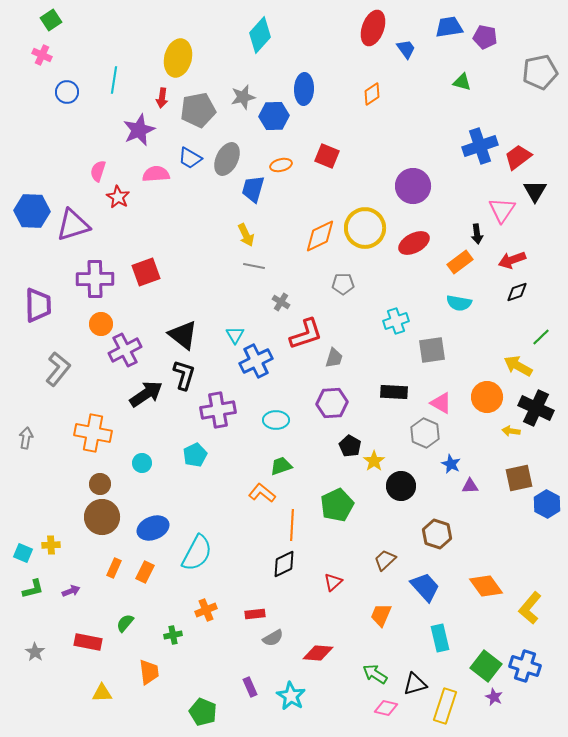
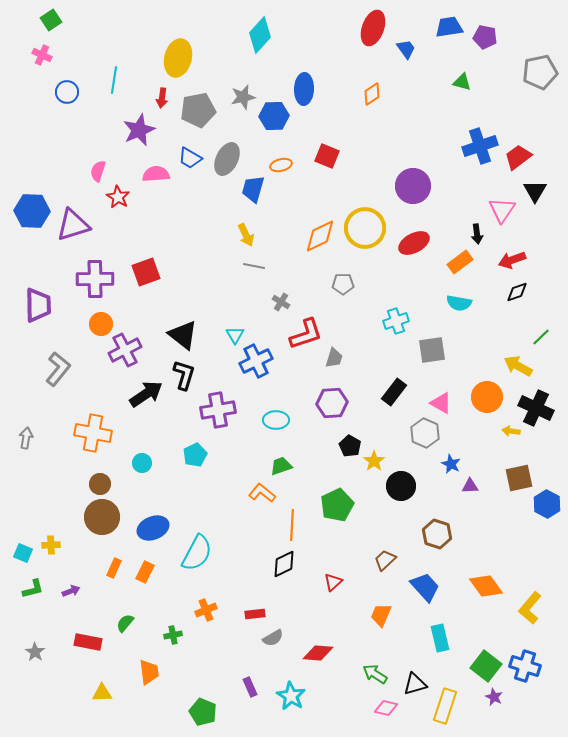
black rectangle at (394, 392): rotated 56 degrees counterclockwise
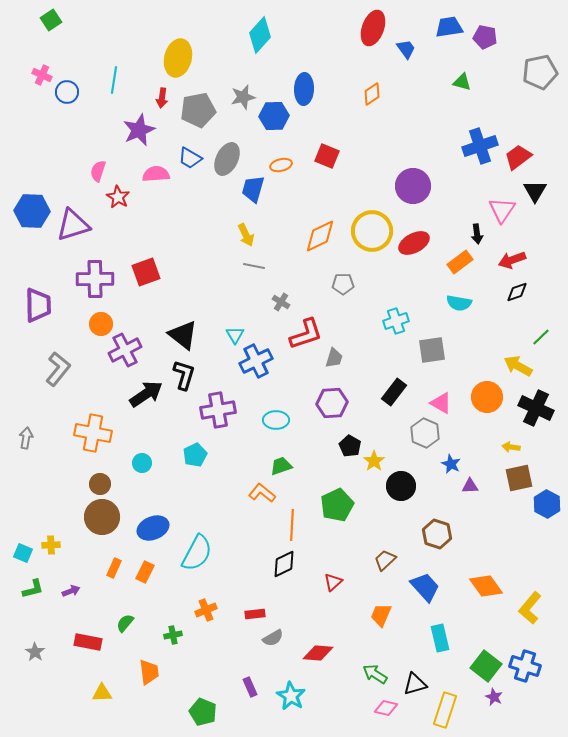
pink cross at (42, 55): moved 20 px down
yellow circle at (365, 228): moved 7 px right, 3 px down
yellow arrow at (511, 431): moved 16 px down
yellow rectangle at (445, 706): moved 4 px down
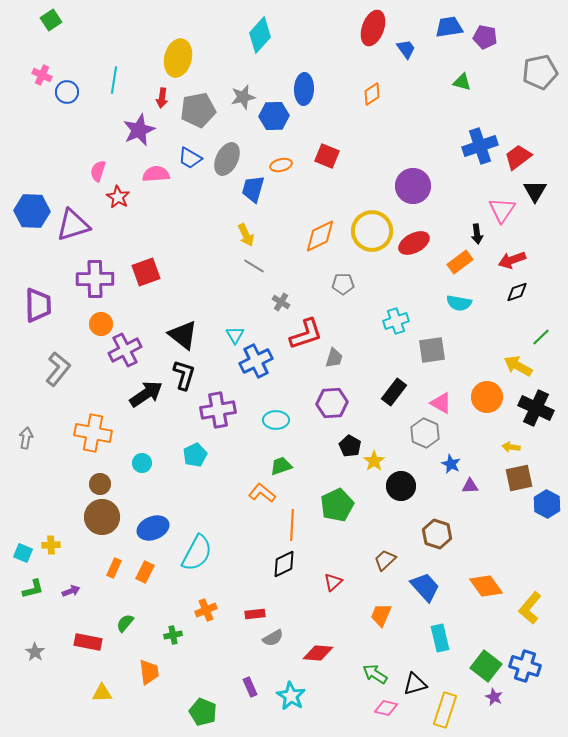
gray line at (254, 266): rotated 20 degrees clockwise
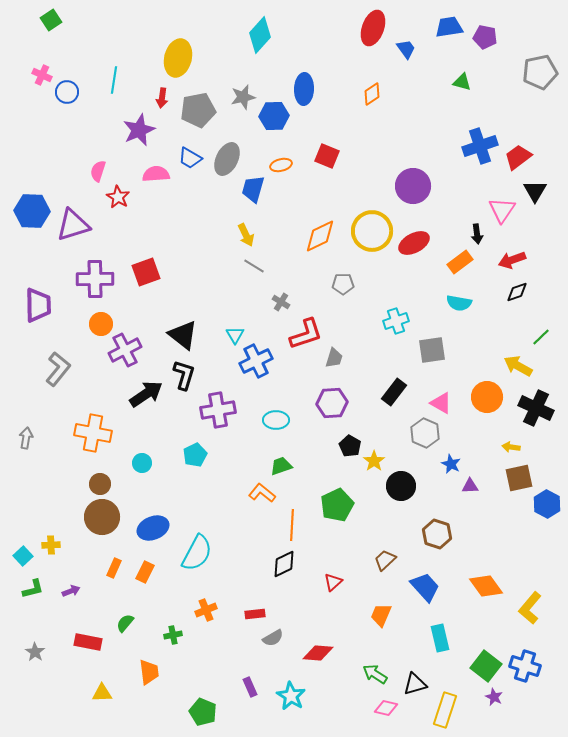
cyan square at (23, 553): moved 3 px down; rotated 24 degrees clockwise
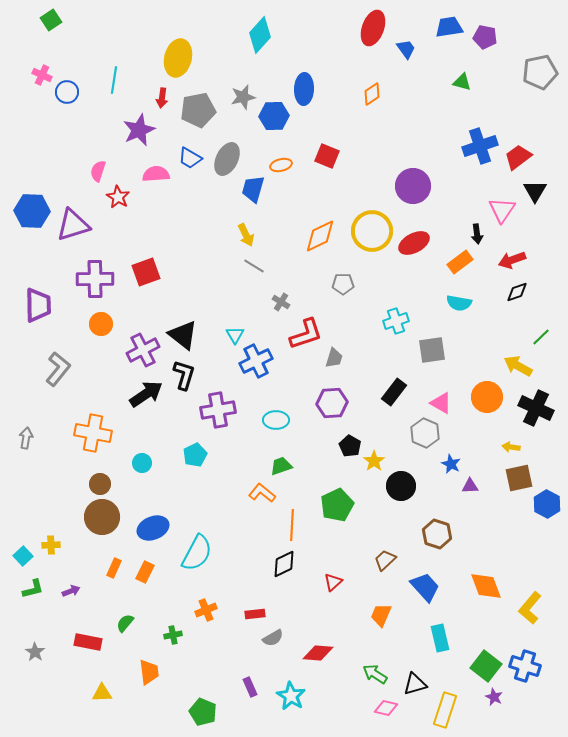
purple cross at (125, 350): moved 18 px right
orange diamond at (486, 586): rotated 16 degrees clockwise
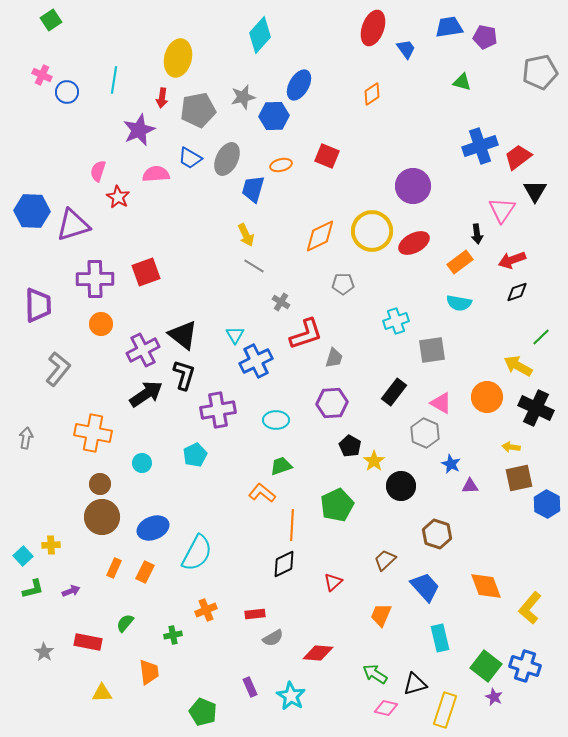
blue ellipse at (304, 89): moved 5 px left, 4 px up; rotated 28 degrees clockwise
gray star at (35, 652): moved 9 px right
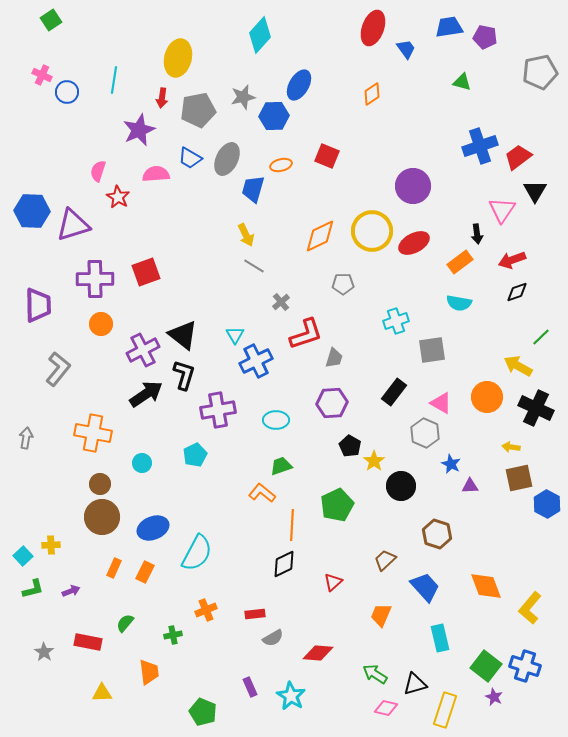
gray cross at (281, 302): rotated 18 degrees clockwise
